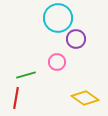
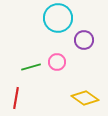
purple circle: moved 8 px right, 1 px down
green line: moved 5 px right, 8 px up
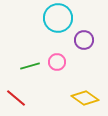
green line: moved 1 px left, 1 px up
red line: rotated 60 degrees counterclockwise
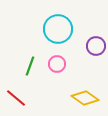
cyan circle: moved 11 px down
purple circle: moved 12 px right, 6 px down
pink circle: moved 2 px down
green line: rotated 54 degrees counterclockwise
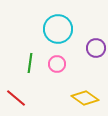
purple circle: moved 2 px down
green line: moved 3 px up; rotated 12 degrees counterclockwise
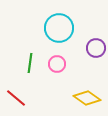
cyan circle: moved 1 px right, 1 px up
yellow diamond: moved 2 px right
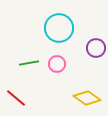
green line: moved 1 px left; rotated 72 degrees clockwise
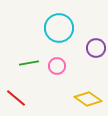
pink circle: moved 2 px down
yellow diamond: moved 1 px right, 1 px down
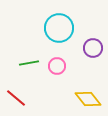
purple circle: moved 3 px left
yellow diamond: rotated 16 degrees clockwise
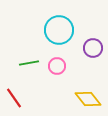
cyan circle: moved 2 px down
red line: moved 2 px left; rotated 15 degrees clockwise
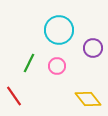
green line: rotated 54 degrees counterclockwise
red line: moved 2 px up
